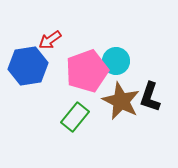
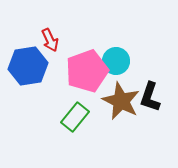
red arrow: rotated 80 degrees counterclockwise
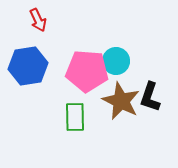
red arrow: moved 12 px left, 20 px up
pink pentagon: rotated 24 degrees clockwise
green rectangle: rotated 40 degrees counterclockwise
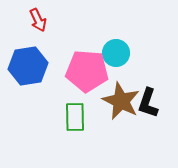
cyan circle: moved 8 px up
black L-shape: moved 2 px left, 6 px down
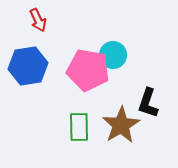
cyan circle: moved 3 px left, 2 px down
pink pentagon: moved 1 px right, 1 px up; rotated 6 degrees clockwise
brown star: moved 24 px down; rotated 15 degrees clockwise
green rectangle: moved 4 px right, 10 px down
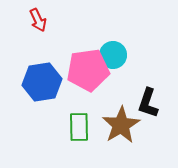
blue hexagon: moved 14 px right, 16 px down
pink pentagon: rotated 18 degrees counterclockwise
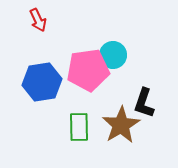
black L-shape: moved 4 px left
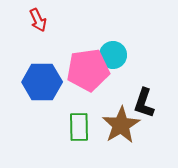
blue hexagon: rotated 9 degrees clockwise
